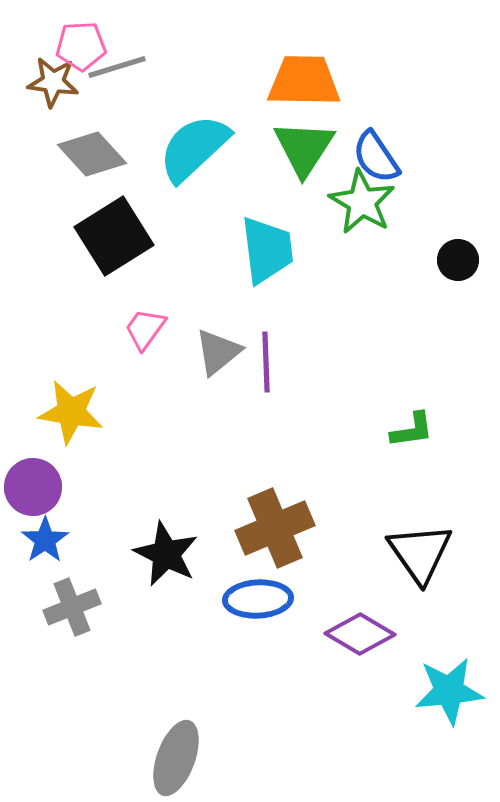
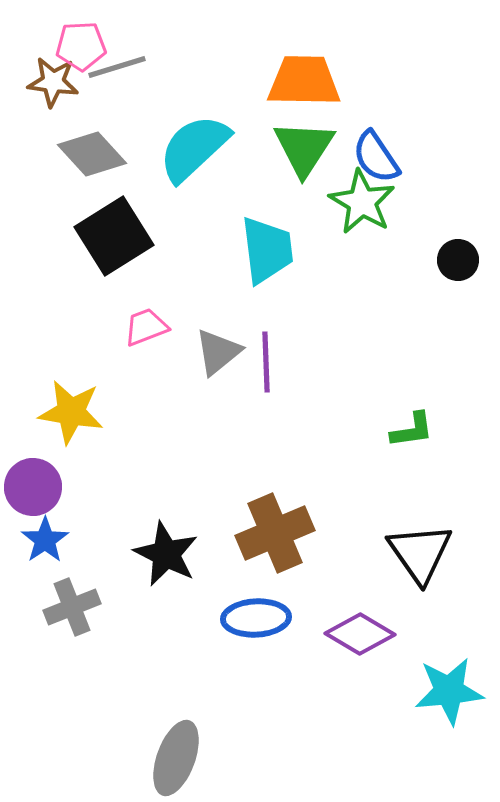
pink trapezoid: moved 1 px right, 2 px up; rotated 33 degrees clockwise
brown cross: moved 5 px down
blue ellipse: moved 2 px left, 19 px down
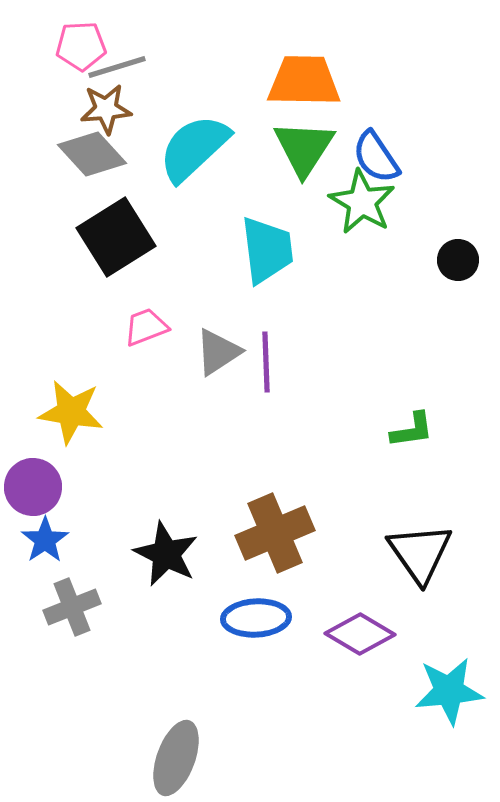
brown star: moved 53 px right, 27 px down; rotated 12 degrees counterclockwise
black square: moved 2 px right, 1 px down
gray triangle: rotated 6 degrees clockwise
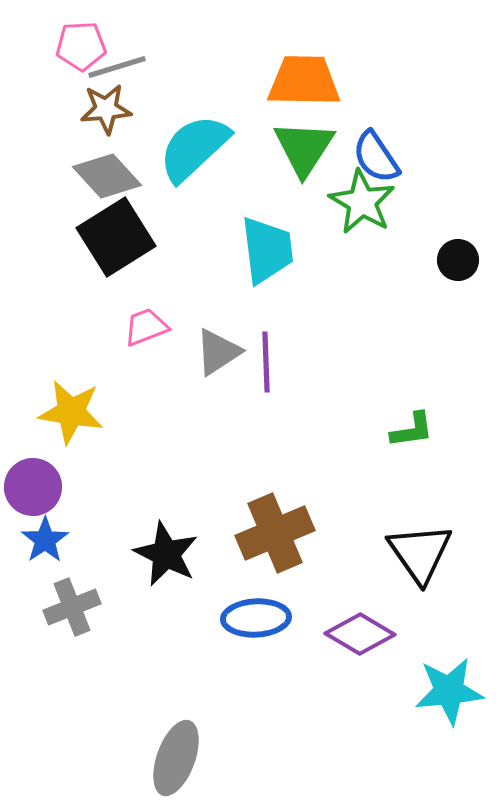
gray diamond: moved 15 px right, 22 px down
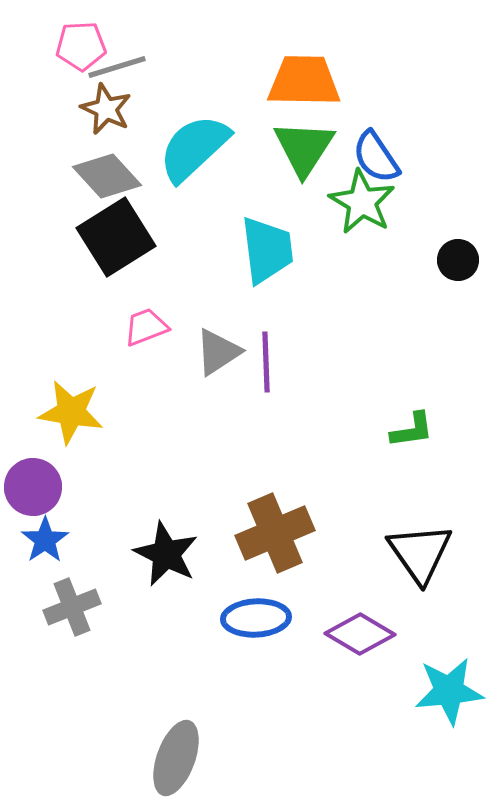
brown star: rotated 30 degrees clockwise
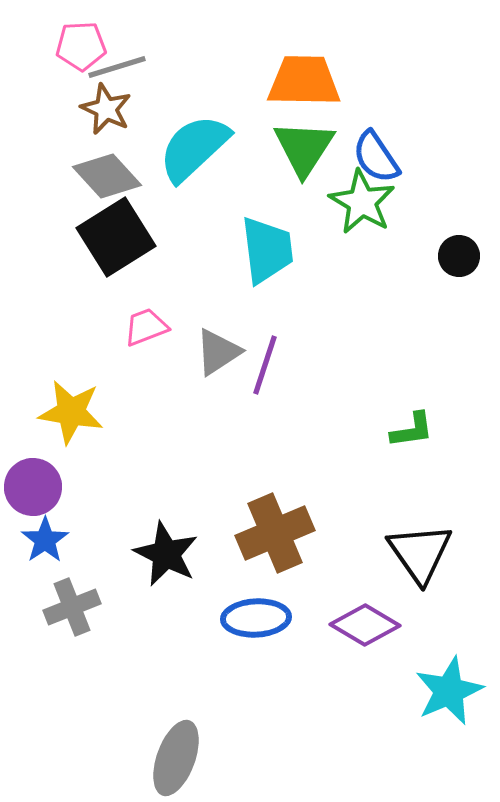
black circle: moved 1 px right, 4 px up
purple line: moved 1 px left, 3 px down; rotated 20 degrees clockwise
purple diamond: moved 5 px right, 9 px up
cyan star: rotated 18 degrees counterclockwise
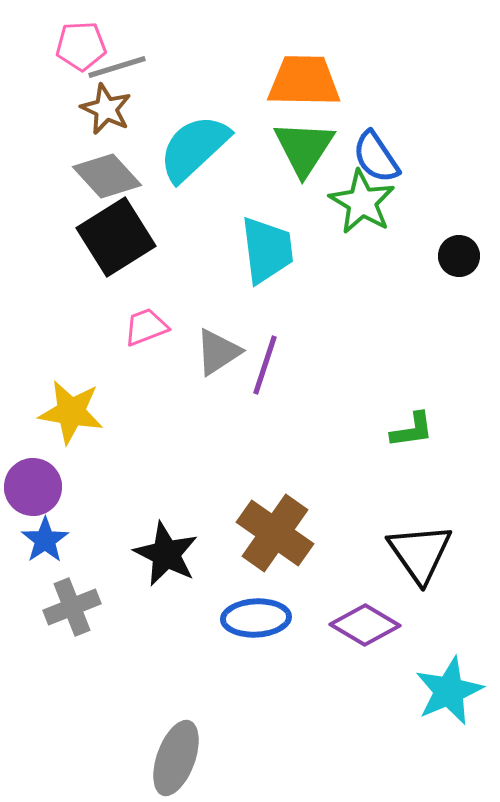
brown cross: rotated 32 degrees counterclockwise
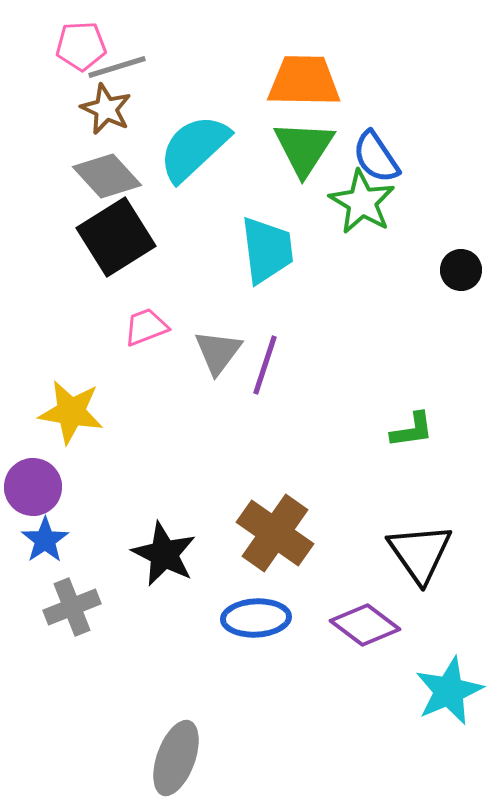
black circle: moved 2 px right, 14 px down
gray triangle: rotated 20 degrees counterclockwise
black star: moved 2 px left
purple diamond: rotated 6 degrees clockwise
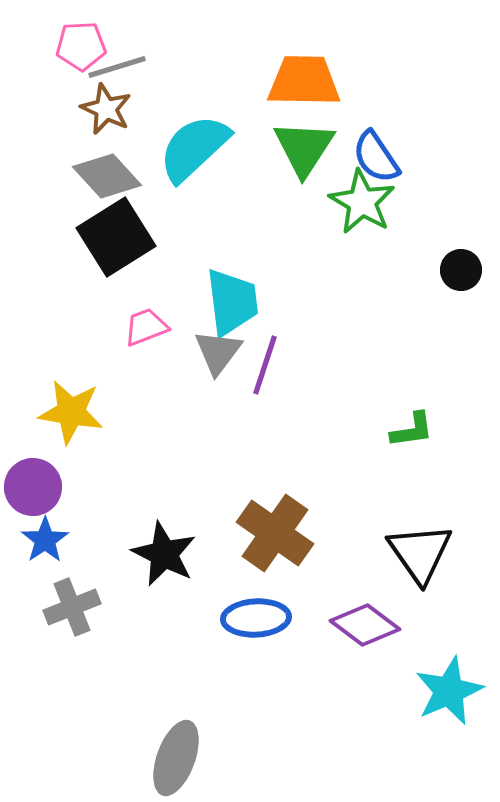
cyan trapezoid: moved 35 px left, 52 px down
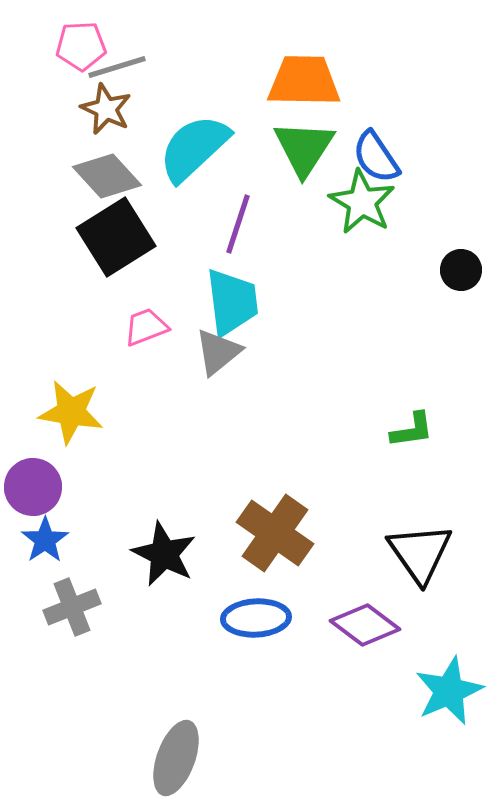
gray triangle: rotated 14 degrees clockwise
purple line: moved 27 px left, 141 px up
